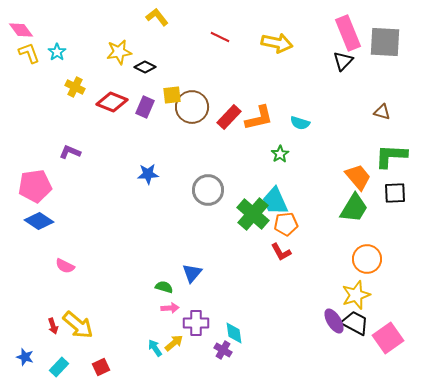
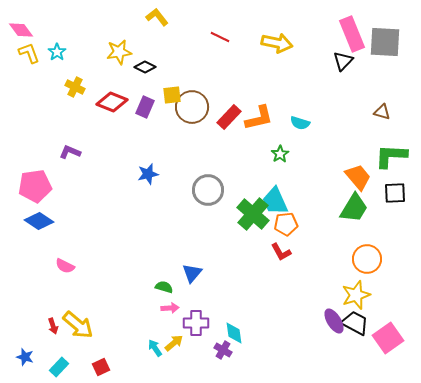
pink rectangle at (348, 33): moved 4 px right, 1 px down
blue star at (148, 174): rotated 10 degrees counterclockwise
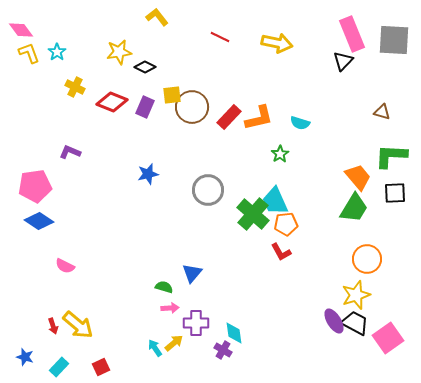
gray square at (385, 42): moved 9 px right, 2 px up
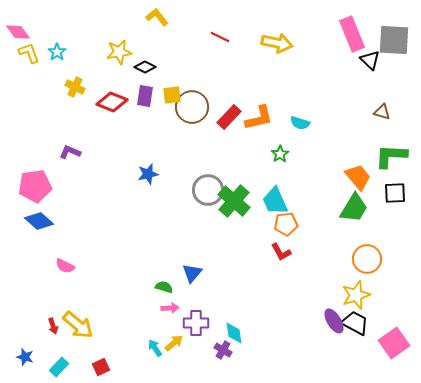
pink diamond at (21, 30): moved 3 px left, 2 px down
black triangle at (343, 61): moved 27 px right, 1 px up; rotated 30 degrees counterclockwise
purple rectangle at (145, 107): moved 11 px up; rotated 15 degrees counterclockwise
green cross at (253, 214): moved 19 px left, 13 px up
blue diamond at (39, 221): rotated 8 degrees clockwise
pink square at (388, 338): moved 6 px right, 5 px down
